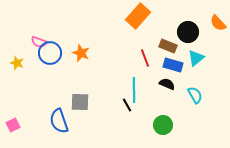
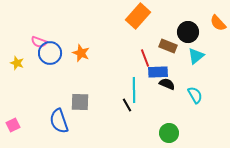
cyan triangle: moved 2 px up
blue rectangle: moved 15 px left, 7 px down; rotated 18 degrees counterclockwise
green circle: moved 6 px right, 8 px down
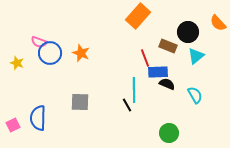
blue semicircle: moved 21 px left, 3 px up; rotated 20 degrees clockwise
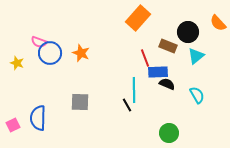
orange rectangle: moved 2 px down
cyan semicircle: moved 2 px right
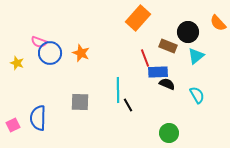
cyan line: moved 16 px left
black line: moved 1 px right
